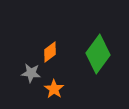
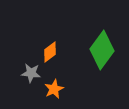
green diamond: moved 4 px right, 4 px up
orange star: rotated 12 degrees clockwise
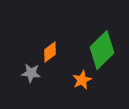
green diamond: rotated 9 degrees clockwise
orange star: moved 28 px right, 9 px up
